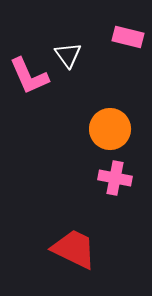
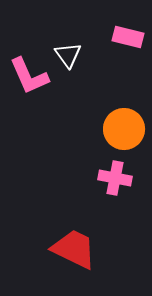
orange circle: moved 14 px right
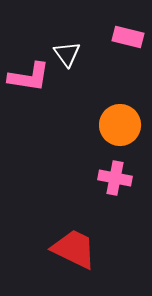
white triangle: moved 1 px left, 1 px up
pink L-shape: moved 1 px down; rotated 57 degrees counterclockwise
orange circle: moved 4 px left, 4 px up
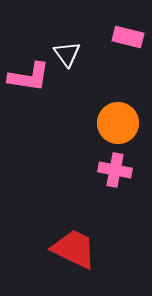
orange circle: moved 2 px left, 2 px up
pink cross: moved 8 px up
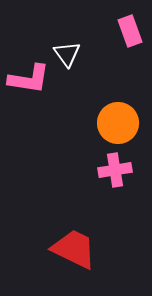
pink rectangle: moved 2 px right, 6 px up; rotated 56 degrees clockwise
pink L-shape: moved 2 px down
pink cross: rotated 20 degrees counterclockwise
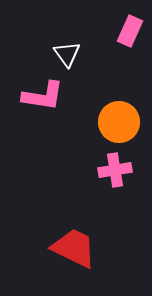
pink rectangle: rotated 44 degrees clockwise
pink L-shape: moved 14 px right, 17 px down
orange circle: moved 1 px right, 1 px up
red trapezoid: moved 1 px up
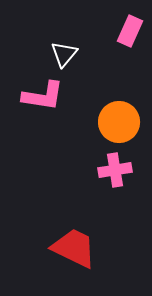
white triangle: moved 3 px left; rotated 16 degrees clockwise
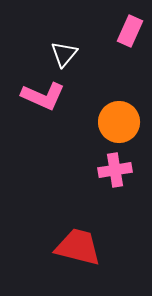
pink L-shape: rotated 15 degrees clockwise
red trapezoid: moved 4 px right, 1 px up; rotated 12 degrees counterclockwise
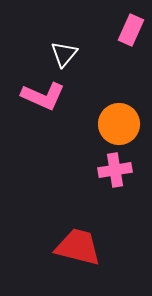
pink rectangle: moved 1 px right, 1 px up
orange circle: moved 2 px down
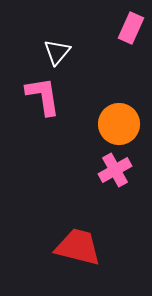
pink rectangle: moved 2 px up
white triangle: moved 7 px left, 2 px up
pink L-shape: rotated 123 degrees counterclockwise
pink cross: rotated 20 degrees counterclockwise
